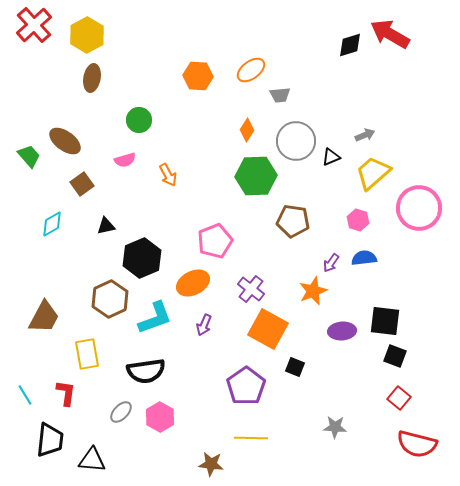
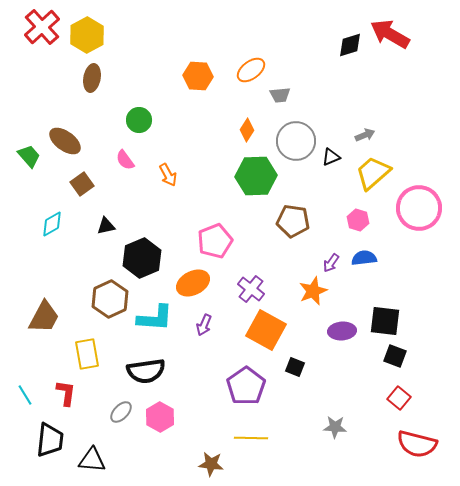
red cross at (34, 25): moved 8 px right, 2 px down
pink semicircle at (125, 160): rotated 70 degrees clockwise
cyan L-shape at (155, 318): rotated 24 degrees clockwise
orange square at (268, 329): moved 2 px left, 1 px down
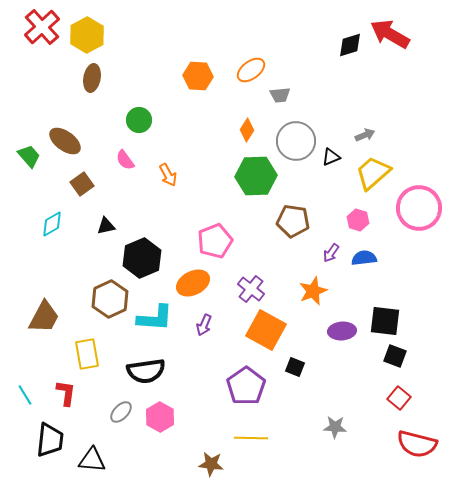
purple arrow at (331, 263): moved 10 px up
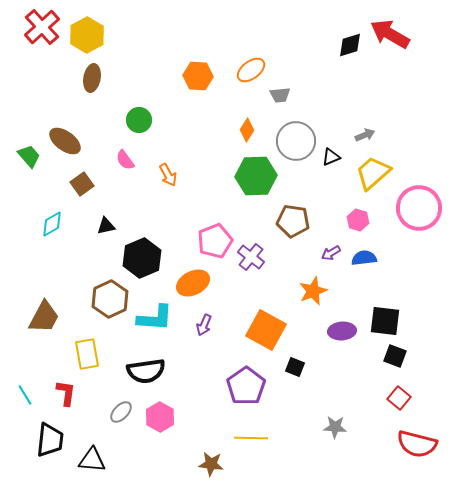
purple arrow at (331, 253): rotated 24 degrees clockwise
purple cross at (251, 289): moved 32 px up
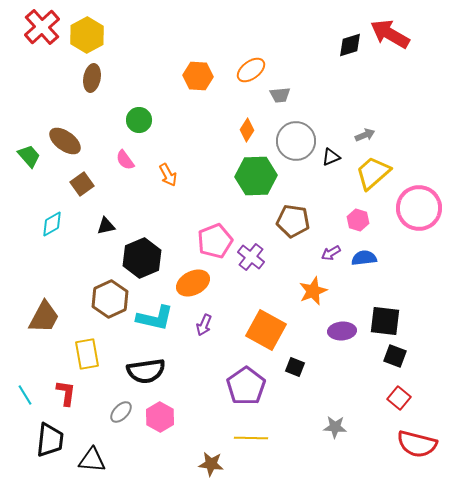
cyan L-shape at (155, 318): rotated 9 degrees clockwise
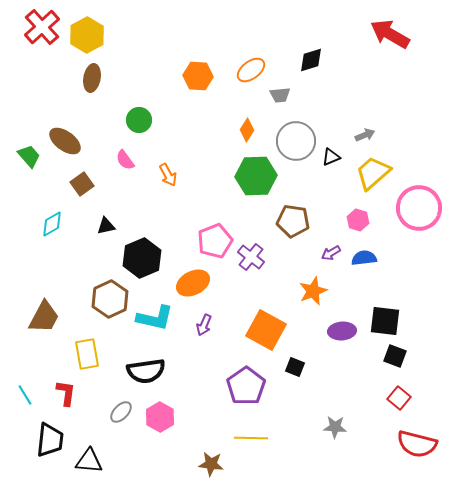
black diamond at (350, 45): moved 39 px left, 15 px down
black triangle at (92, 460): moved 3 px left, 1 px down
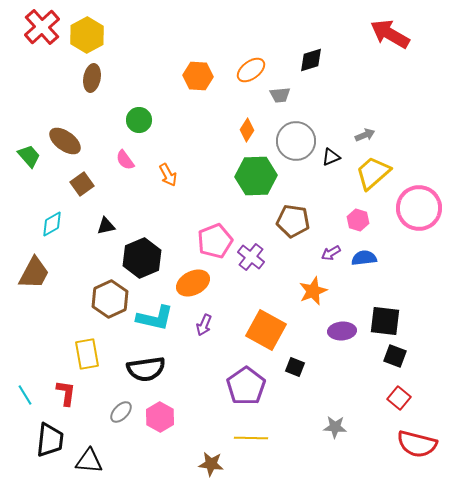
brown trapezoid at (44, 317): moved 10 px left, 44 px up
black semicircle at (146, 371): moved 2 px up
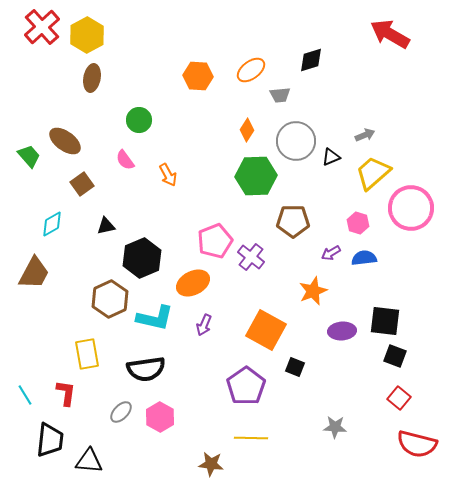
pink circle at (419, 208): moved 8 px left
pink hexagon at (358, 220): moved 3 px down
brown pentagon at (293, 221): rotated 8 degrees counterclockwise
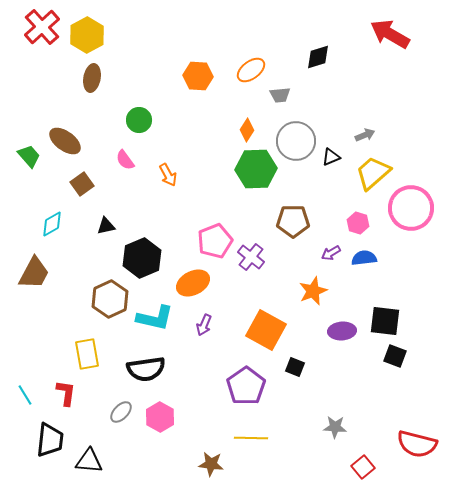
black diamond at (311, 60): moved 7 px right, 3 px up
green hexagon at (256, 176): moved 7 px up
red square at (399, 398): moved 36 px left, 69 px down; rotated 10 degrees clockwise
